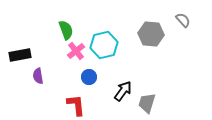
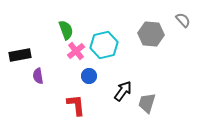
blue circle: moved 1 px up
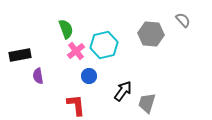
green semicircle: moved 1 px up
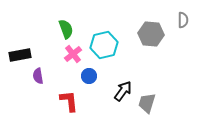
gray semicircle: rotated 42 degrees clockwise
pink cross: moved 3 px left, 3 px down
red L-shape: moved 7 px left, 4 px up
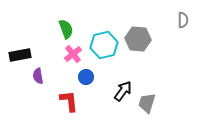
gray hexagon: moved 13 px left, 5 px down
blue circle: moved 3 px left, 1 px down
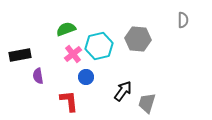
green semicircle: rotated 90 degrees counterclockwise
cyan hexagon: moved 5 px left, 1 px down
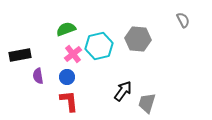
gray semicircle: rotated 28 degrees counterclockwise
blue circle: moved 19 px left
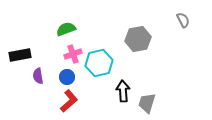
gray hexagon: rotated 15 degrees counterclockwise
cyan hexagon: moved 17 px down
pink cross: rotated 18 degrees clockwise
black arrow: rotated 40 degrees counterclockwise
red L-shape: rotated 55 degrees clockwise
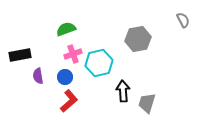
blue circle: moved 2 px left
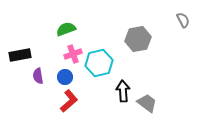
gray trapezoid: rotated 110 degrees clockwise
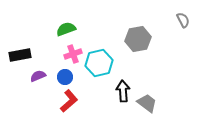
purple semicircle: rotated 77 degrees clockwise
